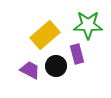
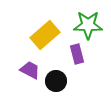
black circle: moved 15 px down
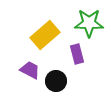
green star: moved 1 px right, 2 px up
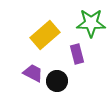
green star: moved 2 px right
purple trapezoid: moved 3 px right, 3 px down
black circle: moved 1 px right
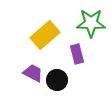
black circle: moved 1 px up
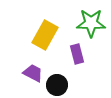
yellow rectangle: rotated 20 degrees counterclockwise
black circle: moved 5 px down
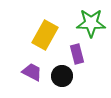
purple trapezoid: moved 1 px left, 1 px up
black circle: moved 5 px right, 9 px up
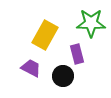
purple trapezoid: moved 1 px left, 4 px up
black circle: moved 1 px right
